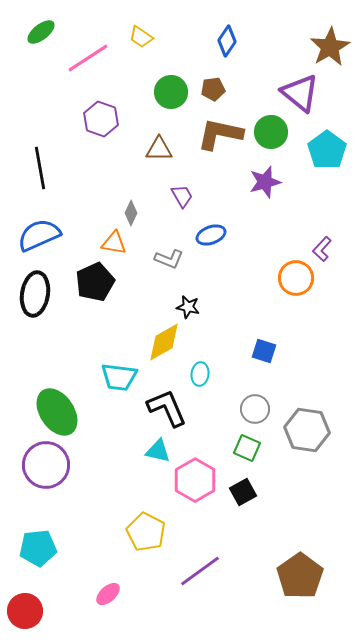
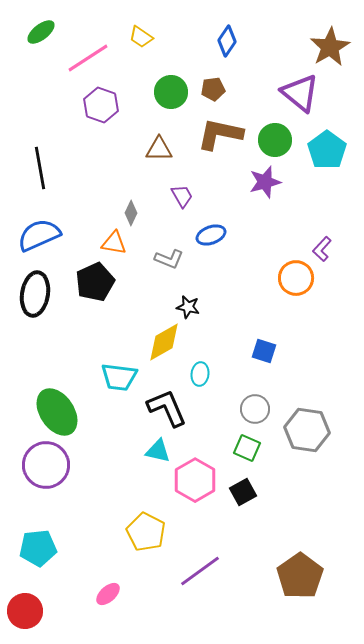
purple hexagon at (101, 119): moved 14 px up
green circle at (271, 132): moved 4 px right, 8 px down
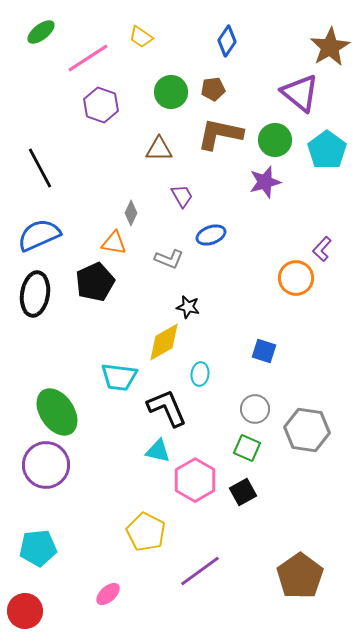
black line at (40, 168): rotated 18 degrees counterclockwise
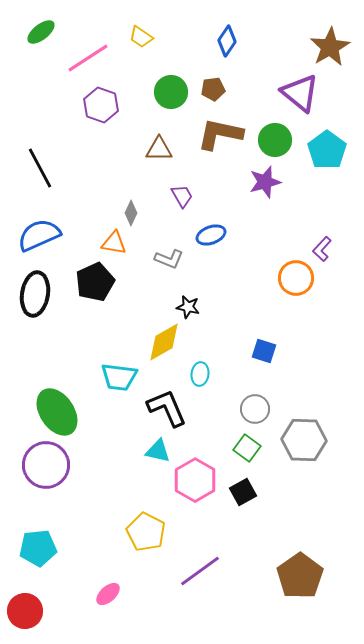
gray hexagon at (307, 430): moved 3 px left, 10 px down; rotated 6 degrees counterclockwise
green square at (247, 448): rotated 12 degrees clockwise
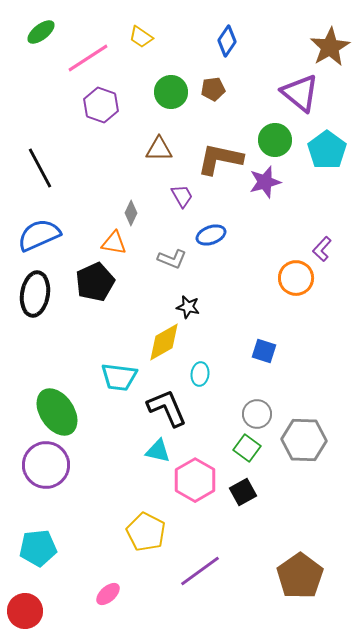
brown L-shape at (220, 134): moved 25 px down
gray L-shape at (169, 259): moved 3 px right
gray circle at (255, 409): moved 2 px right, 5 px down
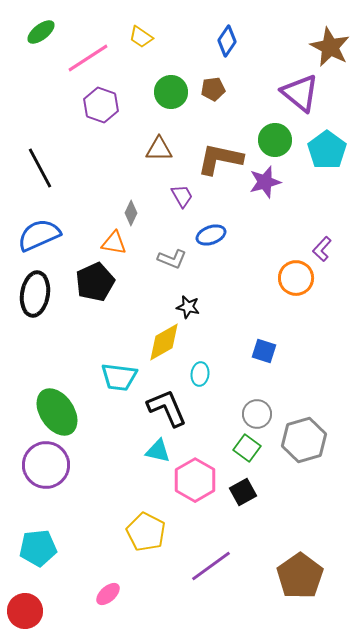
brown star at (330, 47): rotated 15 degrees counterclockwise
gray hexagon at (304, 440): rotated 18 degrees counterclockwise
purple line at (200, 571): moved 11 px right, 5 px up
